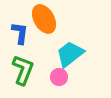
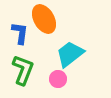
pink circle: moved 1 px left, 2 px down
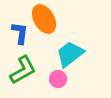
green L-shape: rotated 40 degrees clockwise
